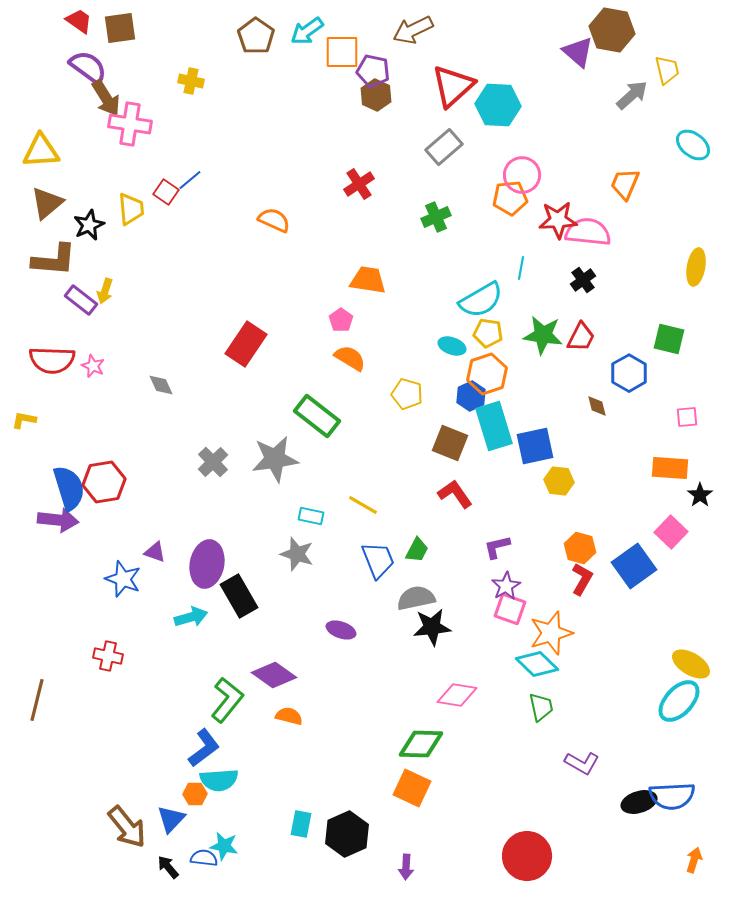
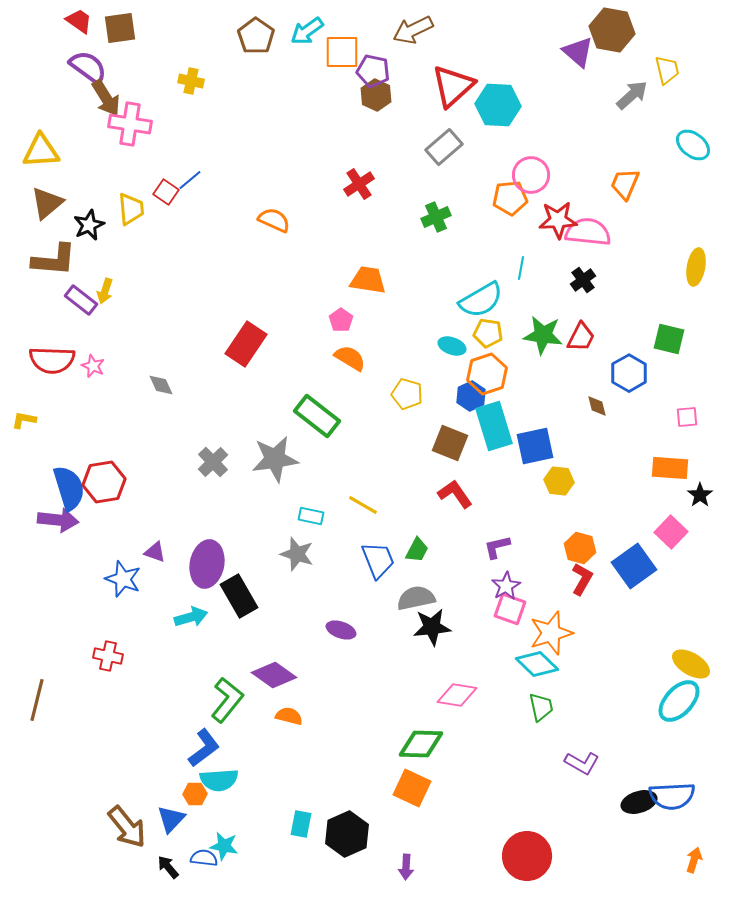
pink circle at (522, 175): moved 9 px right
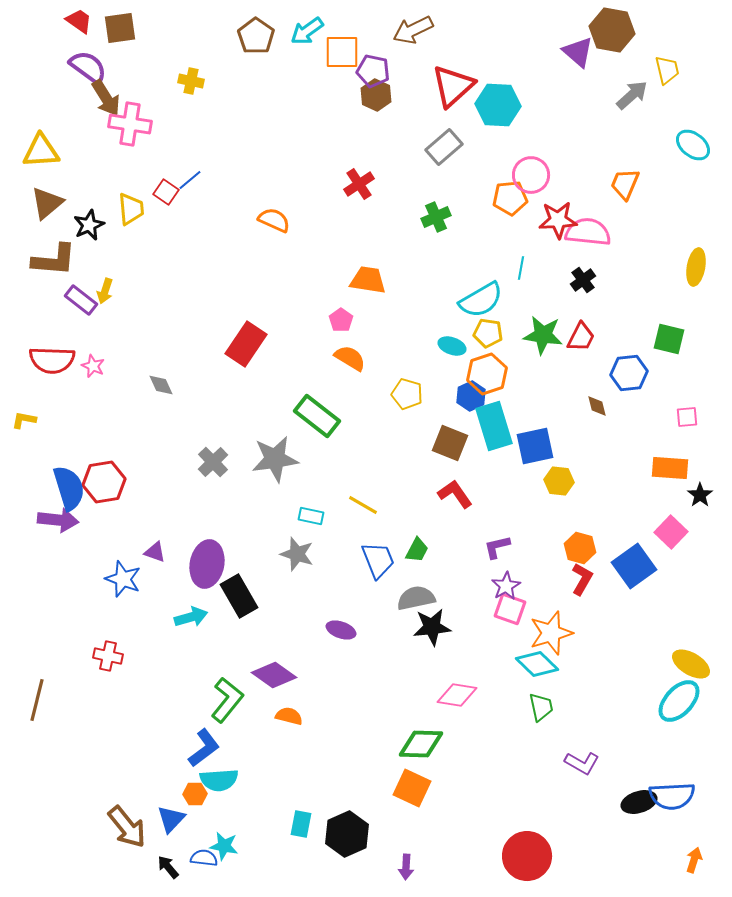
blue hexagon at (629, 373): rotated 24 degrees clockwise
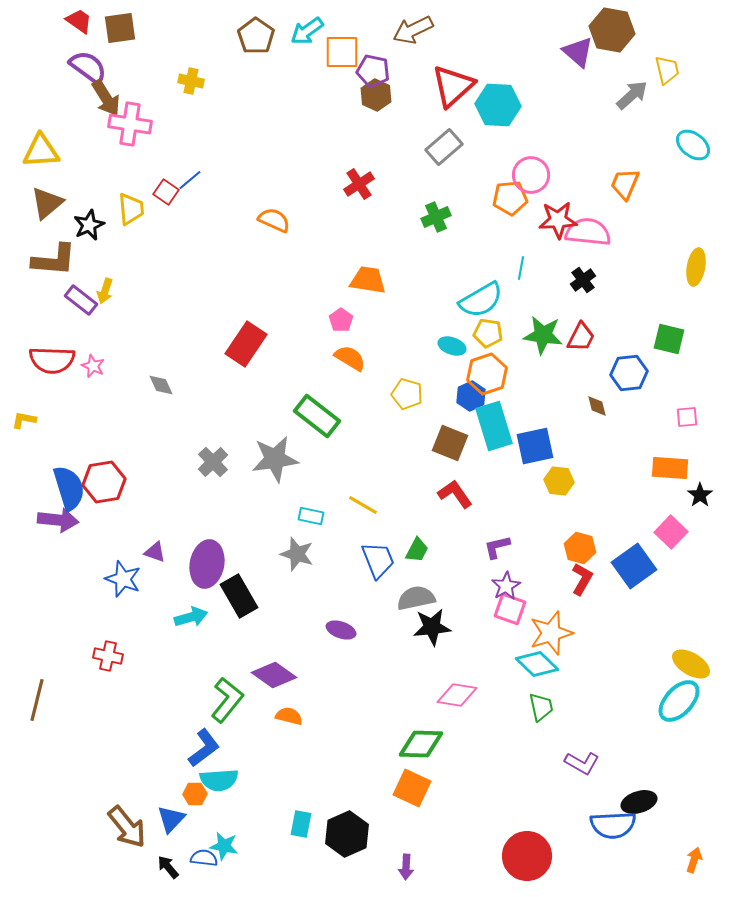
blue semicircle at (672, 796): moved 59 px left, 29 px down
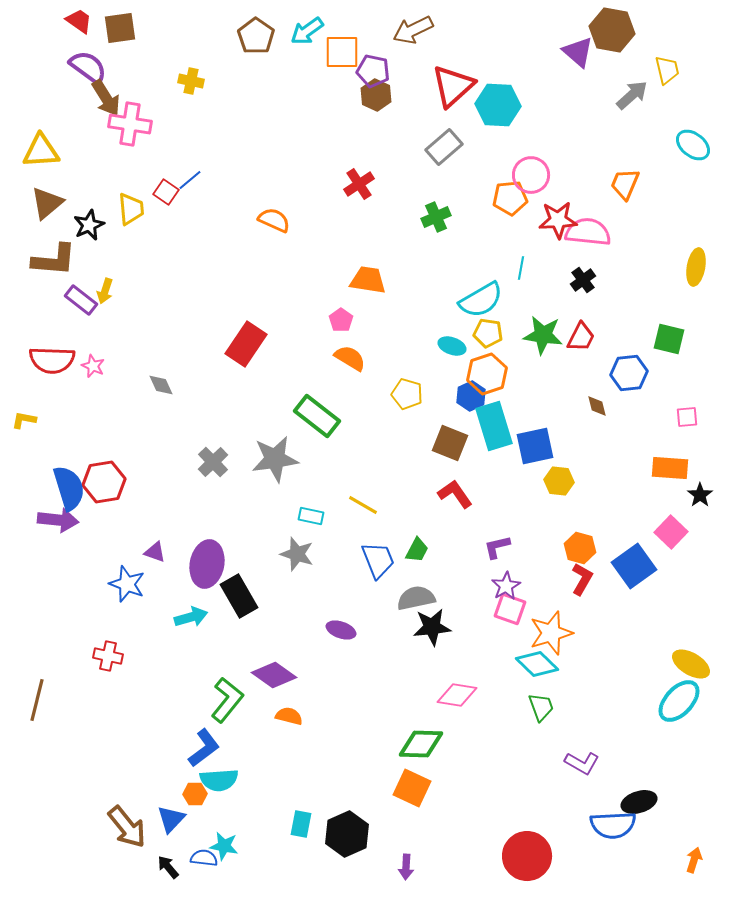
blue star at (123, 579): moved 4 px right, 5 px down
green trapezoid at (541, 707): rotated 8 degrees counterclockwise
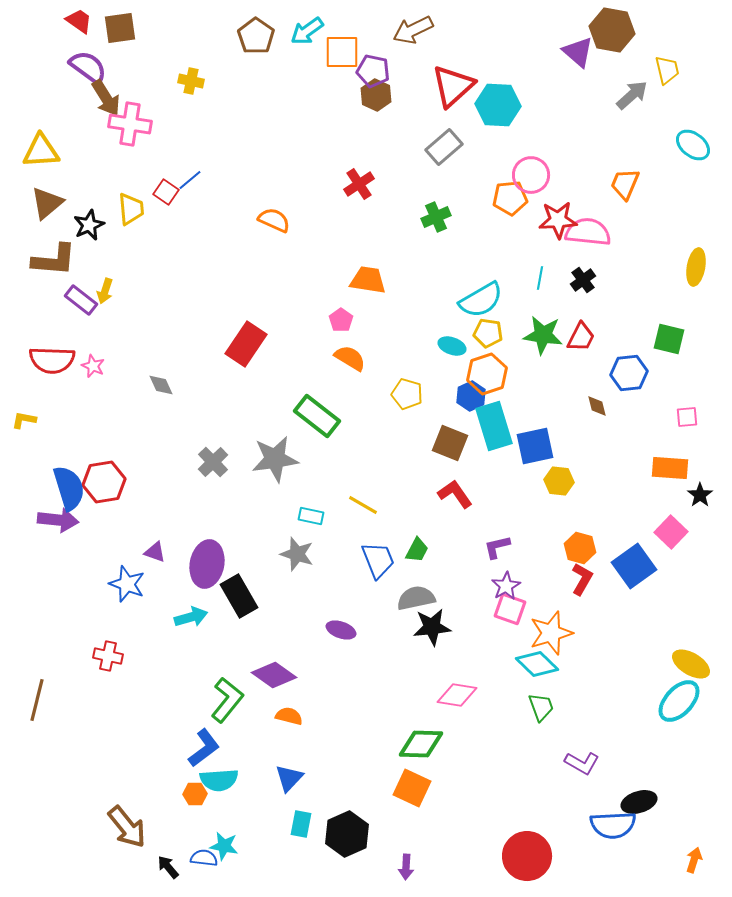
cyan line at (521, 268): moved 19 px right, 10 px down
blue triangle at (171, 819): moved 118 px right, 41 px up
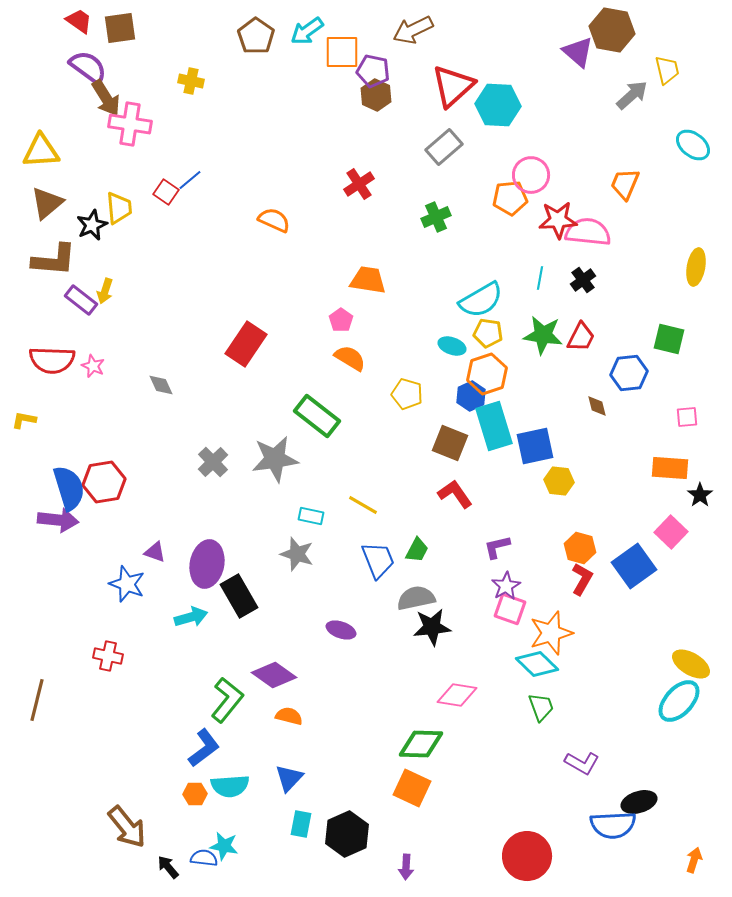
yellow trapezoid at (131, 209): moved 12 px left, 1 px up
black star at (89, 225): moved 3 px right
cyan semicircle at (219, 780): moved 11 px right, 6 px down
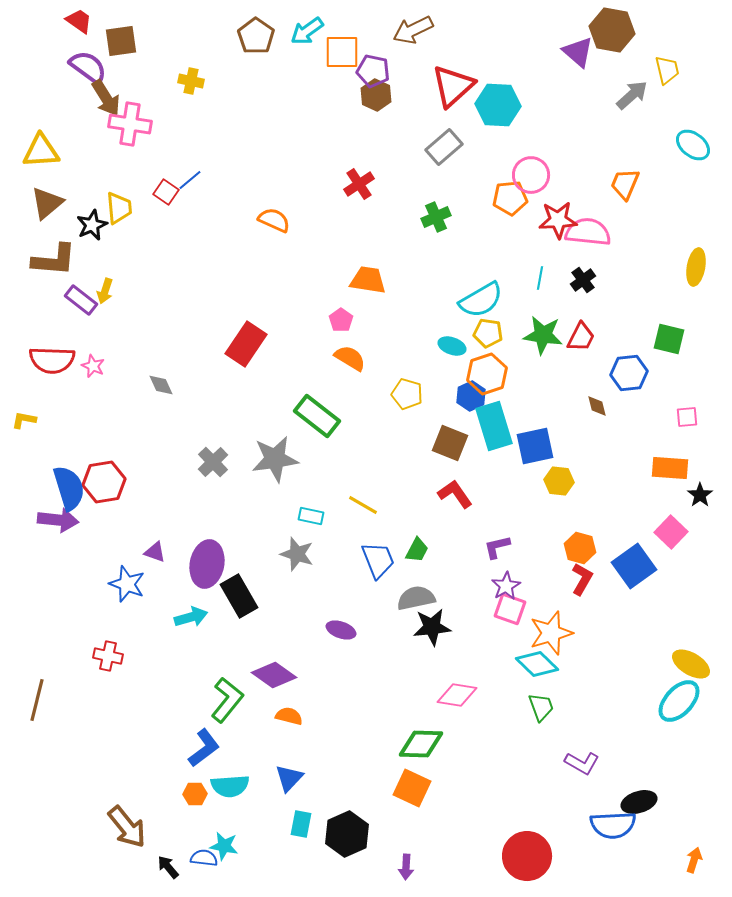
brown square at (120, 28): moved 1 px right, 13 px down
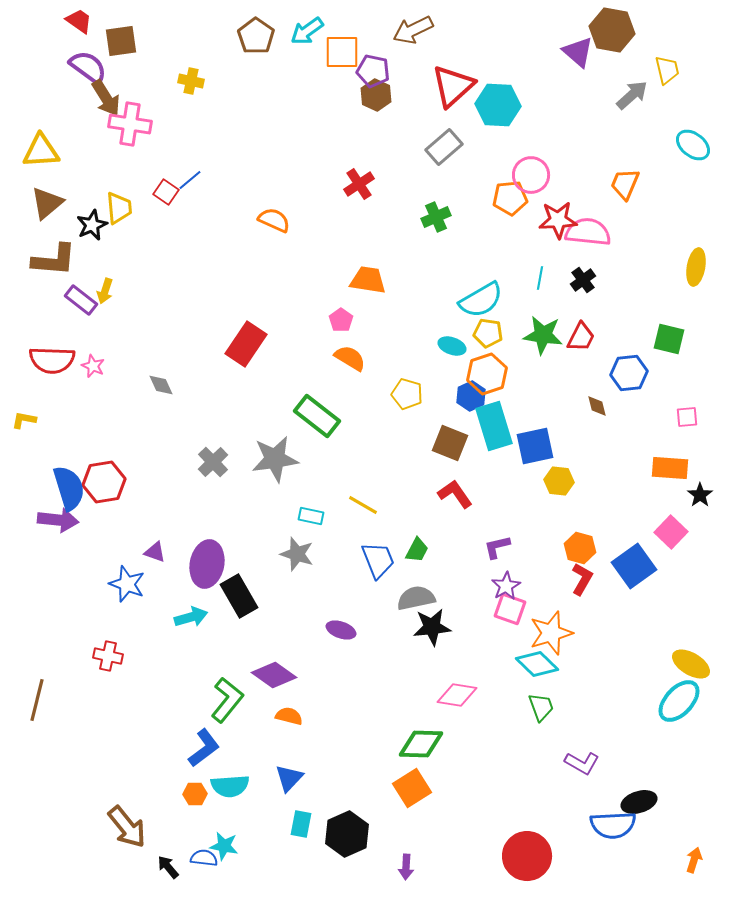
orange square at (412, 788): rotated 33 degrees clockwise
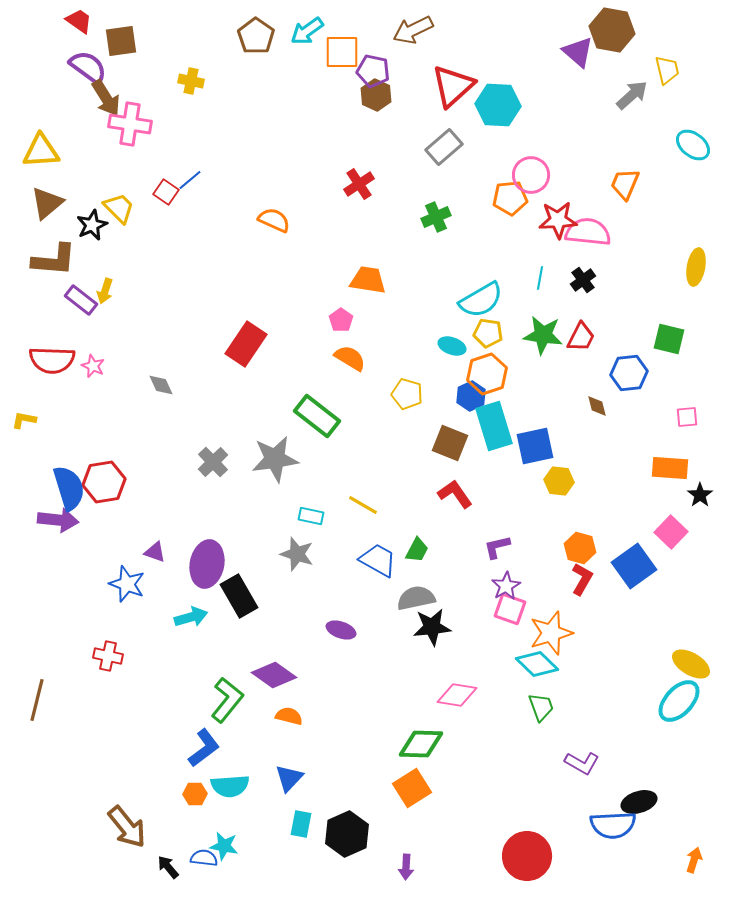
yellow trapezoid at (119, 208): rotated 40 degrees counterclockwise
blue trapezoid at (378, 560): rotated 39 degrees counterclockwise
